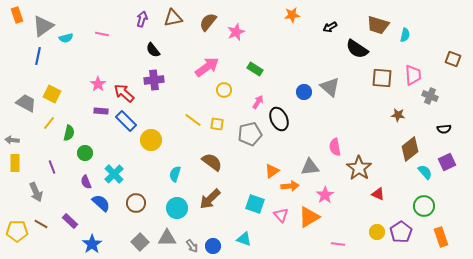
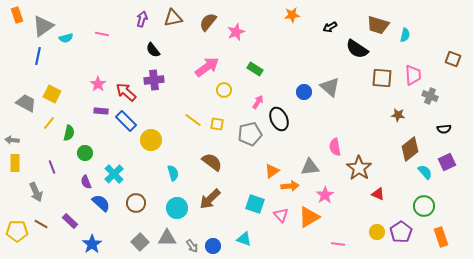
red arrow at (124, 93): moved 2 px right, 1 px up
cyan semicircle at (175, 174): moved 2 px left, 1 px up; rotated 147 degrees clockwise
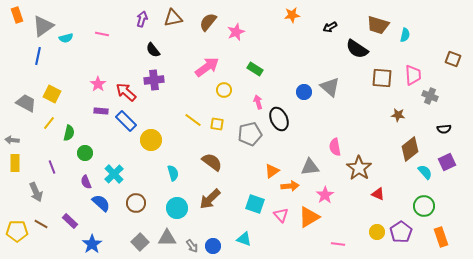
pink arrow at (258, 102): rotated 48 degrees counterclockwise
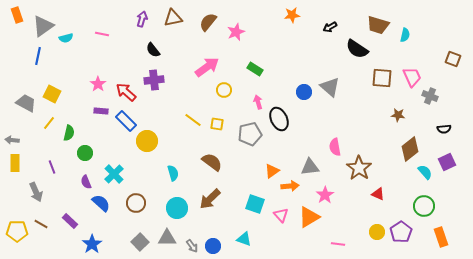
pink trapezoid at (413, 75): moved 1 px left, 2 px down; rotated 20 degrees counterclockwise
yellow circle at (151, 140): moved 4 px left, 1 px down
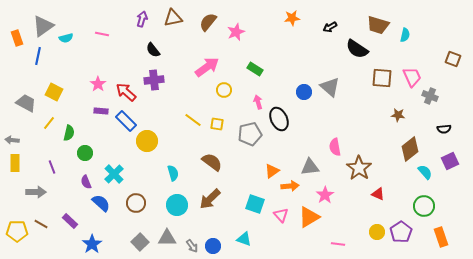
orange rectangle at (17, 15): moved 23 px down
orange star at (292, 15): moved 3 px down
yellow square at (52, 94): moved 2 px right, 2 px up
purple square at (447, 162): moved 3 px right, 1 px up
gray arrow at (36, 192): rotated 66 degrees counterclockwise
cyan circle at (177, 208): moved 3 px up
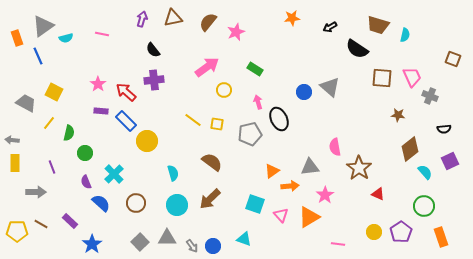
blue line at (38, 56): rotated 36 degrees counterclockwise
yellow circle at (377, 232): moved 3 px left
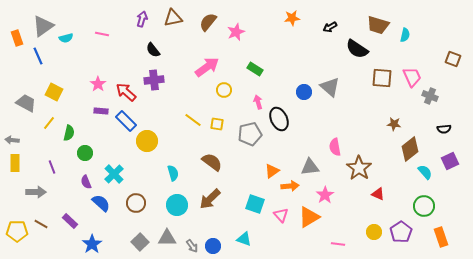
brown star at (398, 115): moved 4 px left, 9 px down
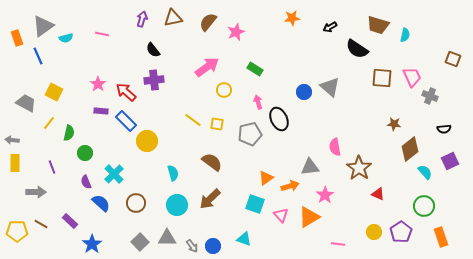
orange triangle at (272, 171): moved 6 px left, 7 px down
orange arrow at (290, 186): rotated 12 degrees counterclockwise
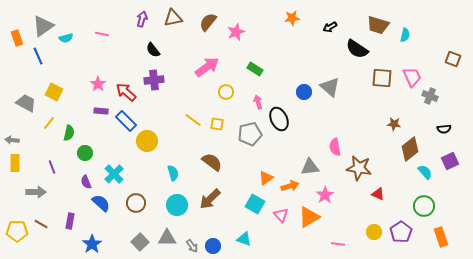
yellow circle at (224, 90): moved 2 px right, 2 px down
brown star at (359, 168): rotated 25 degrees counterclockwise
cyan square at (255, 204): rotated 12 degrees clockwise
purple rectangle at (70, 221): rotated 56 degrees clockwise
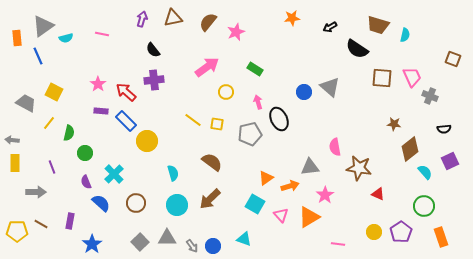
orange rectangle at (17, 38): rotated 14 degrees clockwise
